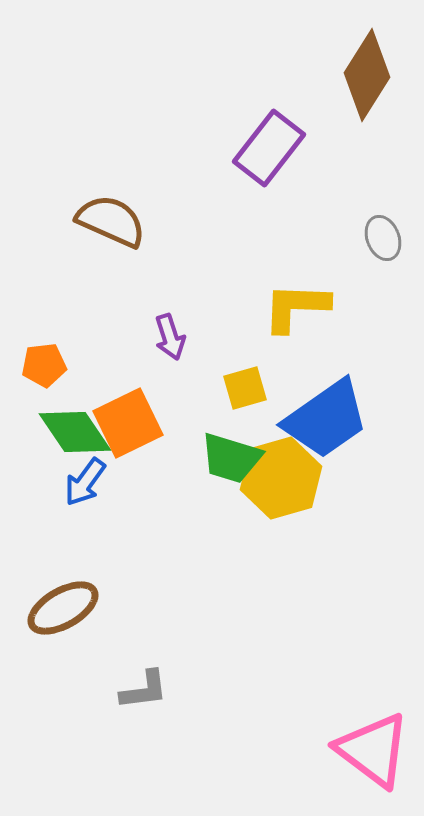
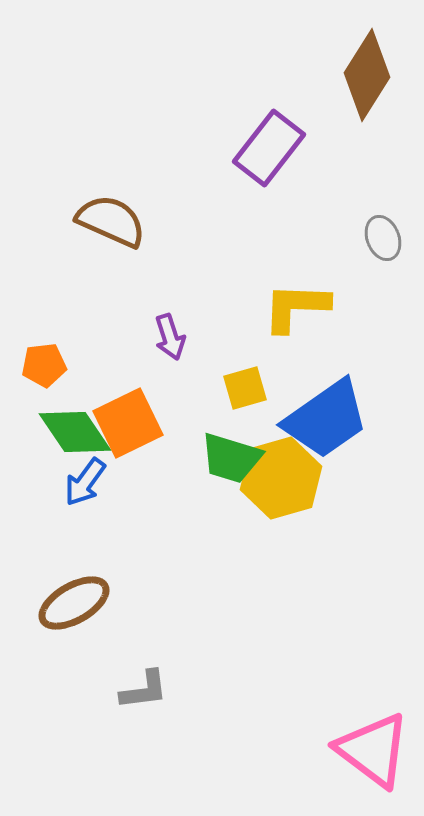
brown ellipse: moved 11 px right, 5 px up
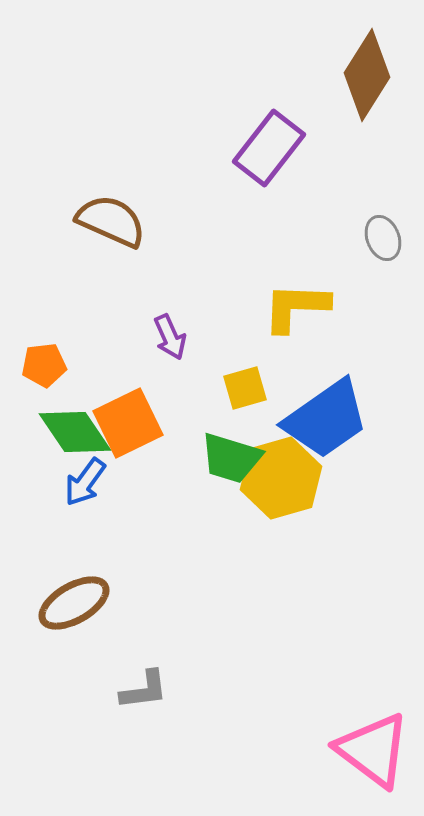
purple arrow: rotated 6 degrees counterclockwise
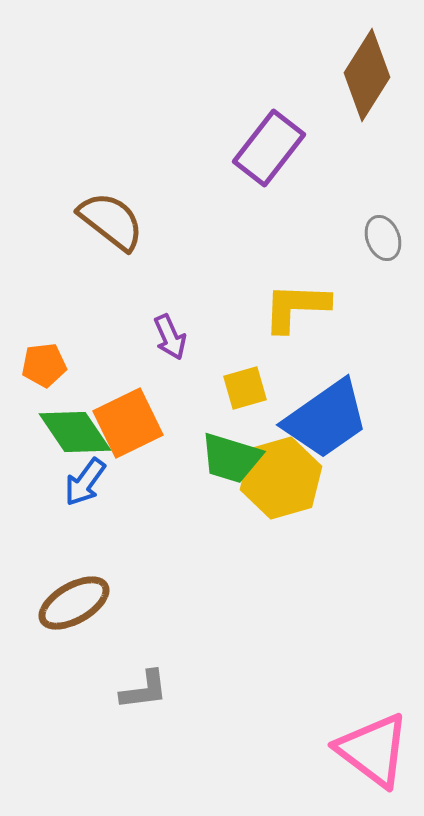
brown semicircle: rotated 14 degrees clockwise
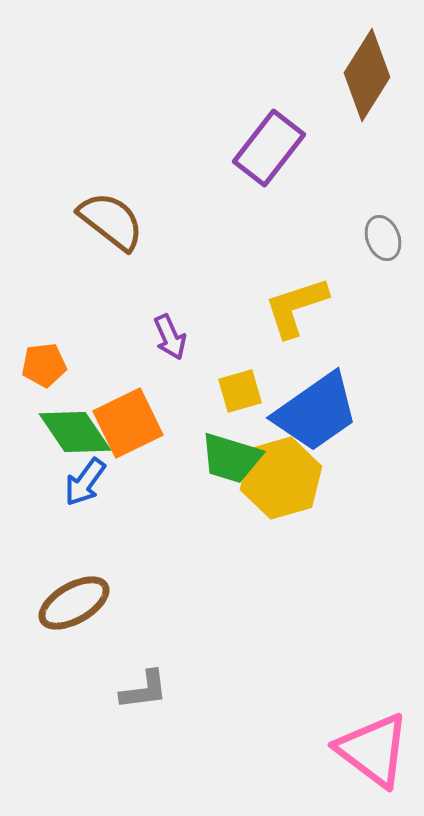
yellow L-shape: rotated 20 degrees counterclockwise
yellow square: moved 5 px left, 3 px down
blue trapezoid: moved 10 px left, 7 px up
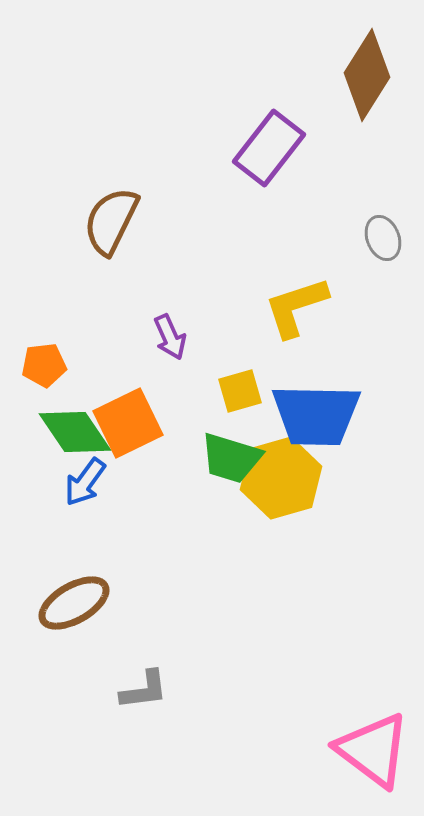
brown semicircle: rotated 102 degrees counterclockwise
blue trapezoid: moved 3 px down; rotated 36 degrees clockwise
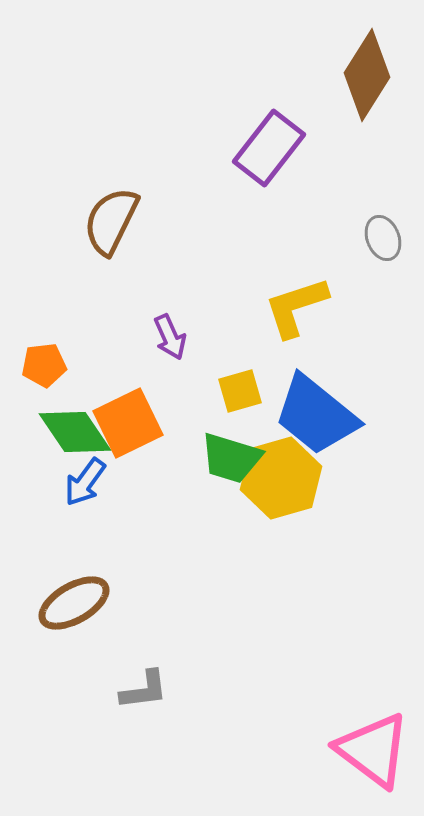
blue trapezoid: rotated 38 degrees clockwise
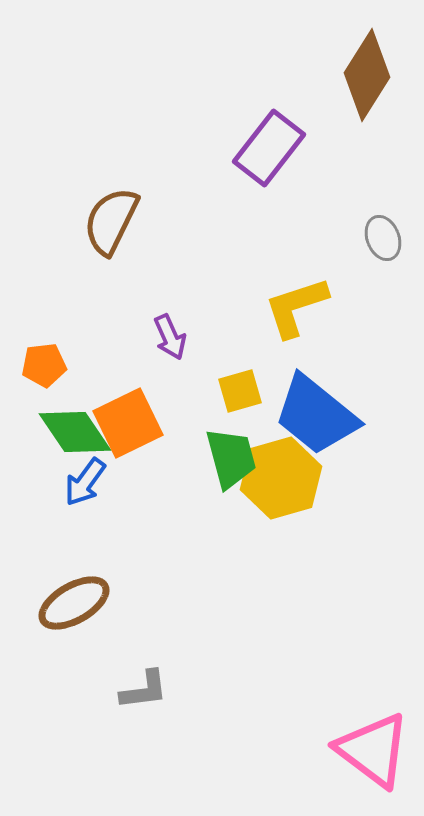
green trapezoid: rotated 122 degrees counterclockwise
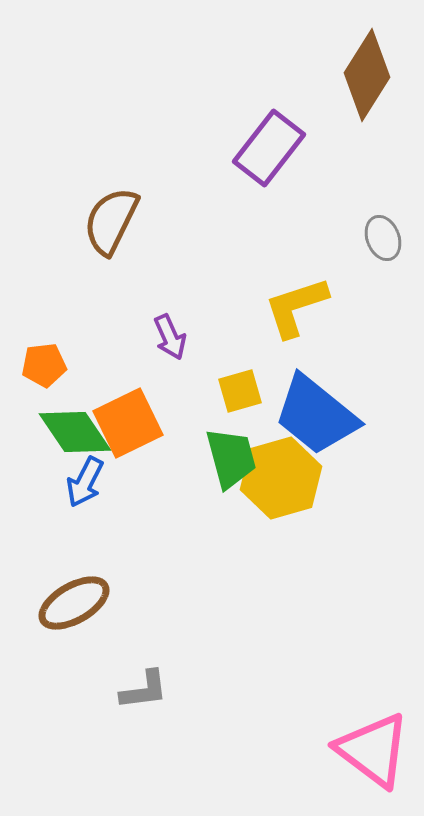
blue arrow: rotated 9 degrees counterclockwise
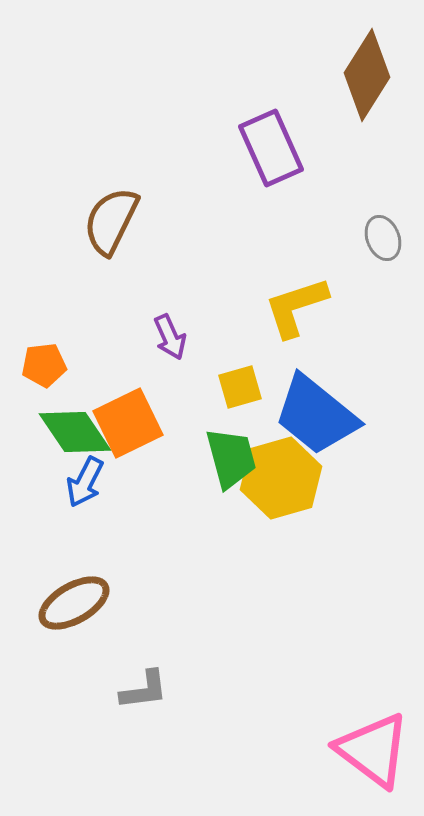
purple rectangle: moved 2 px right; rotated 62 degrees counterclockwise
yellow square: moved 4 px up
